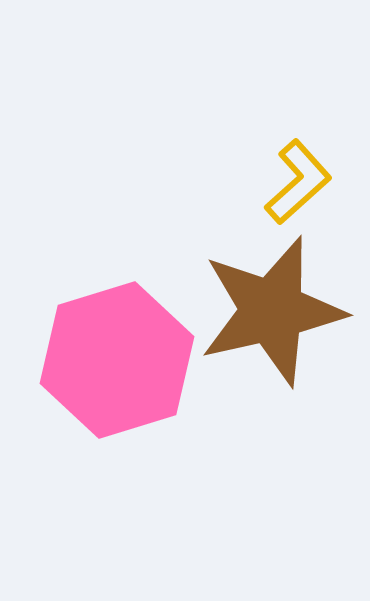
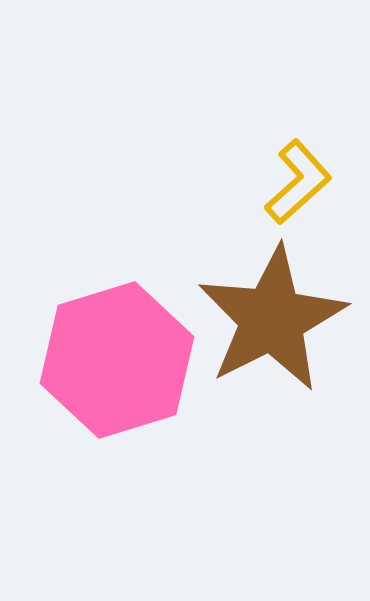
brown star: moved 8 px down; rotated 14 degrees counterclockwise
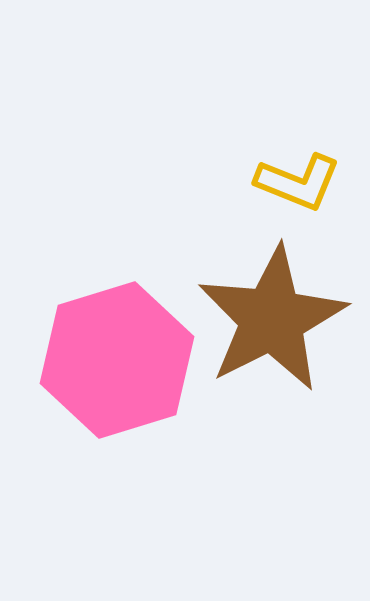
yellow L-shape: rotated 64 degrees clockwise
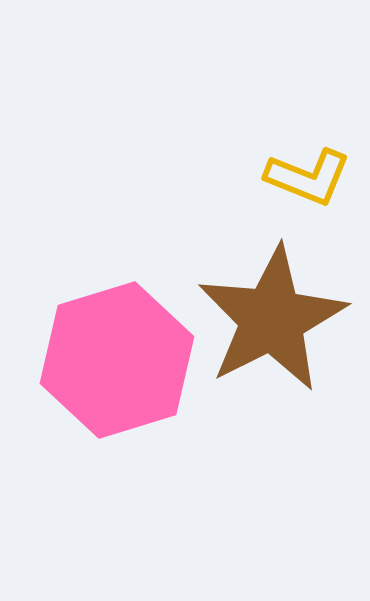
yellow L-shape: moved 10 px right, 5 px up
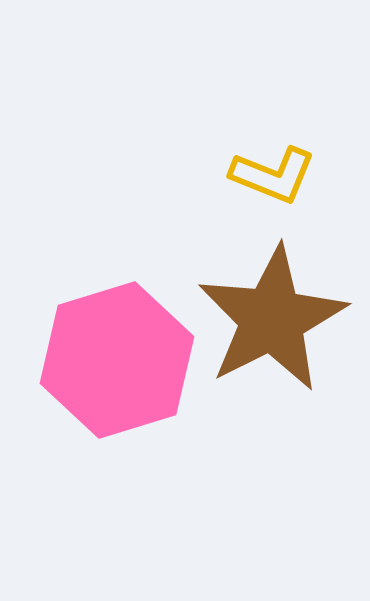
yellow L-shape: moved 35 px left, 2 px up
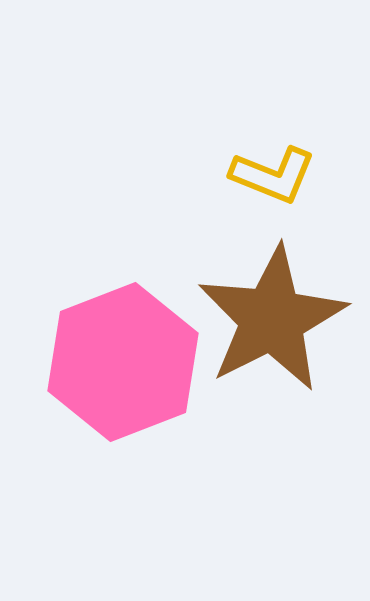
pink hexagon: moved 6 px right, 2 px down; rotated 4 degrees counterclockwise
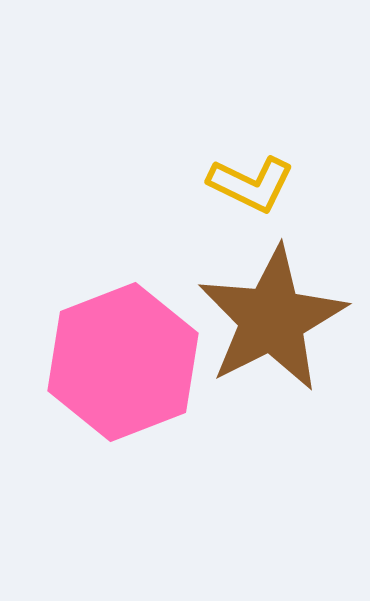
yellow L-shape: moved 22 px left, 9 px down; rotated 4 degrees clockwise
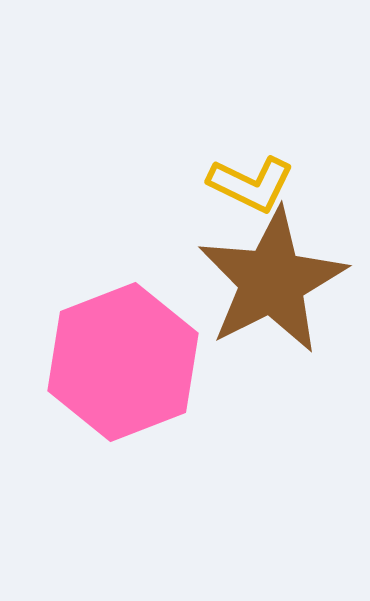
brown star: moved 38 px up
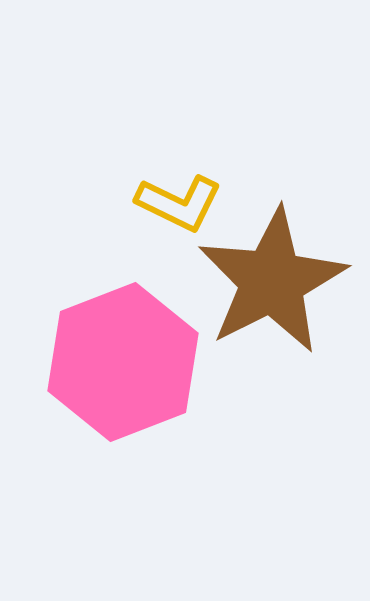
yellow L-shape: moved 72 px left, 19 px down
